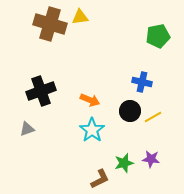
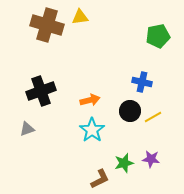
brown cross: moved 3 px left, 1 px down
orange arrow: rotated 36 degrees counterclockwise
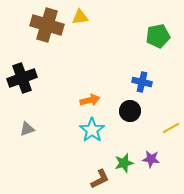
black cross: moved 19 px left, 13 px up
yellow line: moved 18 px right, 11 px down
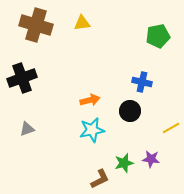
yellow triangle: moved 2 px right, 6 px down
brown cross: moved 11 px left
cyan star: rotated 25 degrees clockwise
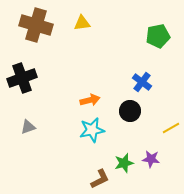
blue cross: rotated 24 degrees clockwise
gray triangle: moved 1 px right, 2 px up
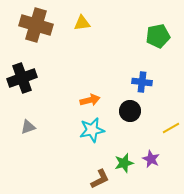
blue cross: rotated 30 degrees counterclockwise
purple star: rotated 18 degrees clockwise
